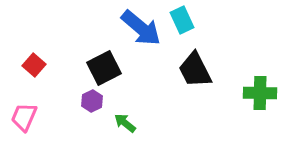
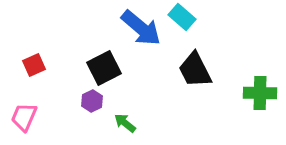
cyan rectangle: moved 3 px up; rotated 24 degrees counterclockwise
red square: rotated 25 degrees clockwise
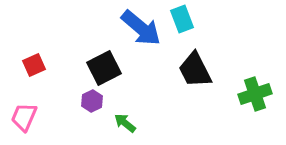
cyan rectangle: moved 2 px down; rotated 28 degrees clockwise
green cross: moved 5 px left, 1 px down; rotated 20 degrees counterclockwise
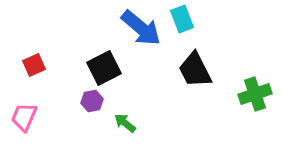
purple hexagon: rotated 15 degrees clockwise
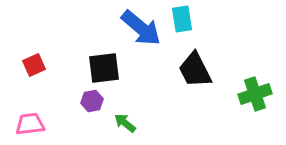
cyan rectangle: rotated 12 degrees clockwise
black square: rotated 20 degrees clockwise
pink trapezoid: moved 6 px right, 7 px down; rotated 60 degrees clockwise
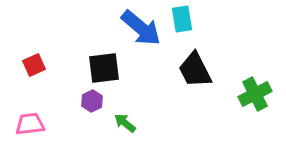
green cross: rotated 8 degrees counterclockwise
purple hexagon: rotated 15 degrees counterclockwise
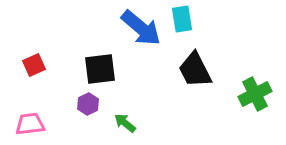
black square: moved 4 px left, 1 px down
purple hexagon: moved 4 px left, 3 px down
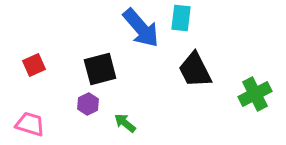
cyan rectangle: moved 1 px left, 1 px up; rotated 16 degrees clockwise
blue arrow: rotated 9 degrees clockwise
black square: rotated 8 degrees counterclockwise
pink trapezoid: rotated 24 degrees clockwise
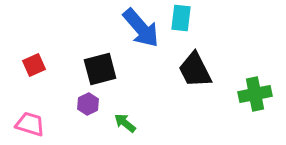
green cross: rotated 16 degrees clockwise
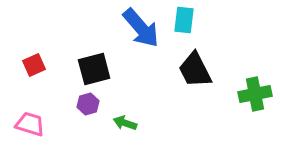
cyan rectangle: moved 3 px right, 2 px down
black square: moved 6 px left
purple hexagon: rotated 10 degrees clockwise
green arrow: rotated 20 degrees counterclockwise
